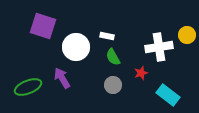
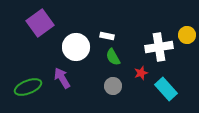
purple square: moved 3 px left, 3 px up; rotated 36 degrees clockwise
gray circle: moved 1 px down
cyan rectangle: moved 2 px left, 6 px up; rotated 10 degrees clockwise
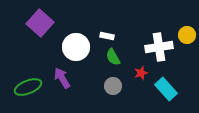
purple square: rotated 12 degrees counterclockwise
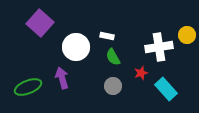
purple arrow: rotated 15 degrees clockwise
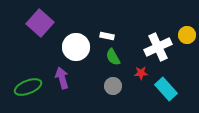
white cross: moved 1 px left; rotated 16 degrees counterclockwise
red star: rotated 16 degrees clockwise
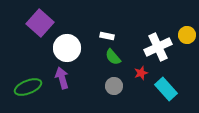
white circle: moved 9 px left, 1 px down
green semicircle: rotated 12 degrees counterclockwise
red star: rotated 16 degrees counterclockwise
gray circle: moved 1 px right
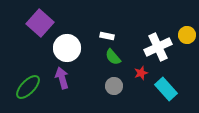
green ellipse: rotated 24 degrees counterclockwise
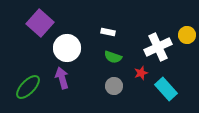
white rectangle: moved 1 px right, 4 px up
green semicircle: rotated 30 degrees counterclockwise
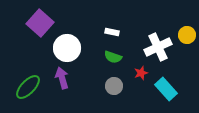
white rectangle: moved 4 px right
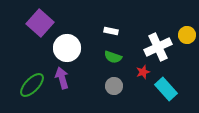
white rectangle: moved 1 px left, 1 px up
red star: moved 2 px right, 1 px up
green ellipse: moved 4 px right, 2 px up
